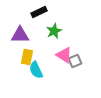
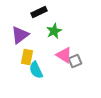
purple triangle: rotated 36 degrees counterclockwise
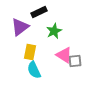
purple triangle: moved 8 px up
yellow rectangle: moved 3 px right, 5 px up
gray square: rotated 16 degrees clockwise
cyan semicircle: moved 2 px left
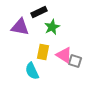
purple triangle: rotated 48 degrees clockwise
green star: moved 2 px left, 4 px up
yellow rectangle: moved 13 px right
gray square: rotated 24 degrees clockwise
cyan semicircle: moved 2 px left, 1 px down
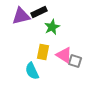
purple triangle: moved 1 px right, 11 px up; rotated 24 degrees counterclockwise
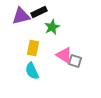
yellow rectangle: moved 10 px left, 4 px up
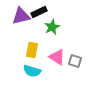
yellow rectangle: moved 1 px left, 2 px down
pink triangle: moved 7 px left, 2 px down
cyan semicircle: rotated 48 degrees counterclockwise
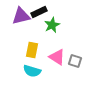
green star: moved 2 px up
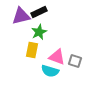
green star: moved 13 px left, 7 px down
pink triangle: rotated 12 degrees counterclockwise
cyan semicircle: moved 18 px right
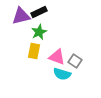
yellow rectangle: moved 2 px right, 1 px down
gray square: rotated 16 degrees clockwise
cyan semicircle: moved 12 px right, 3 px down
